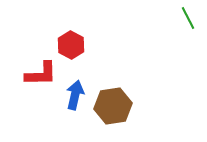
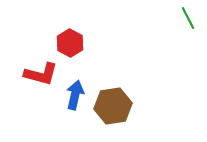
red hexagon: moved 1 px left, 2 px up
red L-shape: rotated 16 degrees clockwise
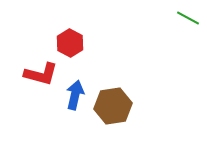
green line: rotated 35 degrees counterclockwise
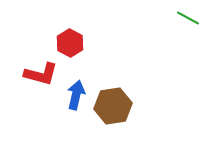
blue arrow: moved 1 px right
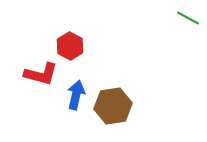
red hexagon: moved 3 px down
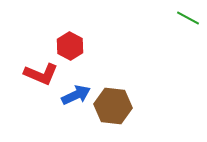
red L-shape: rotated 8 degrees clockwise
blue arrow: rotated 52 degrees clockwise
brown hexagon: rotated 15 degrees clockwise
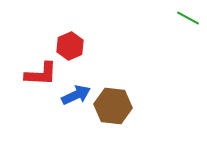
red hexagon: rotated 8 degrees clockwise
red L-shape: rotated 20 degrees counterclockwise
